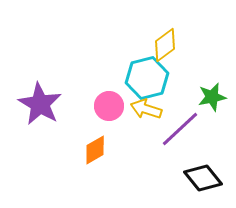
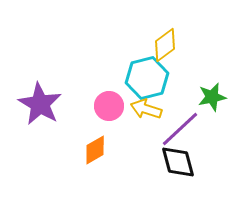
black diamond: moved 25 px left, 16 px up; rotated 24 degrees clockwise
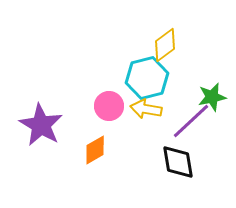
purple star: moved 1 px right, 21 px down
yellow arrow: rotated 8 degrees counterclockwise
purple line: moved 11 px right, 8 px up
black diamond: rotated 6 degrees clockwise
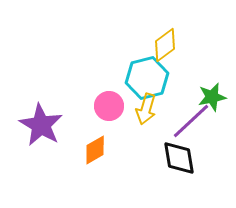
yellow arrow: rotated 84 degrees counterclockwise
black diamond: moved 1 px right, 4 px up
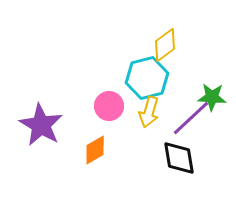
green star: rotated 16 degrees clockwise
yellow arrow: moved 3 px right, 3 px down
purple line: moved 3 px up
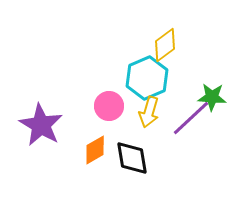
cyan hexagon: rotated 9 degrees counterclockwise
black diamond: moved 47 px left
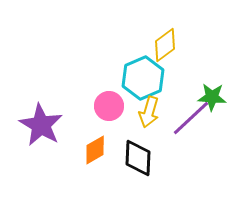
cyan hexagon: moved 4 px left
black diamond: moved 6 px right; rotated 12 degrees clockwise
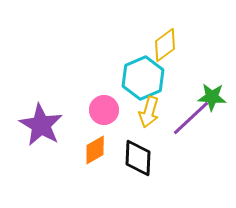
pink circle: moved 5 px left, 4 px down
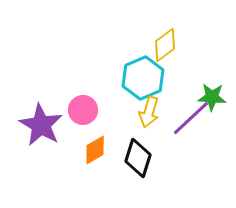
pink circle: moved 21 px left
black diamond: rotated 15 degrees clockwise
